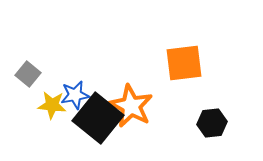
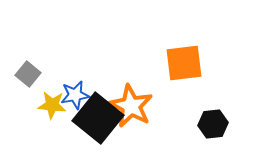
black hexagon: moved 1 px right, 1 px down
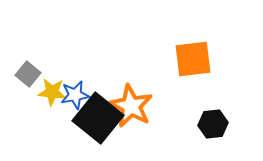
orange square: moved 9 px right, 4 px up
yellow star: moved 13 px up
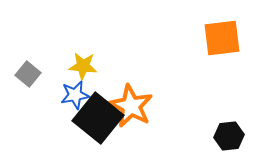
orange square: moved 29 px right, 21 px up
yellow star: moved 31 px right, 26 px up
black hexagon: moved 16 px right, 12 px down
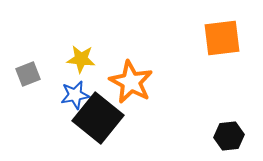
yellow star: moved 2 px left, 7 px up
gray square: rotated 30 degrees clockwise
orange star: moved 24 px up
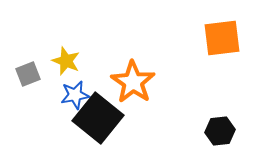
yellow star: moved 15 px left, 2 px down; rotated 16 degrees clockwise
orange star: moved 2 px right; rotated 6 degrees clockwise
black hexagon: moved 9 px left, 5 px up
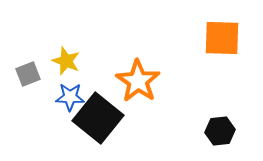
orange square: rotated 9 degrees clockwise
orange star: moved 5 px right, 1 px up
blue star: moved 5 px left, 2 px down; rotated 12 degrees clockwise
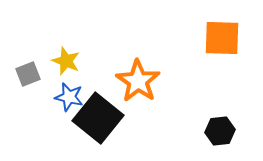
blue star: moved 1 px left; rotated 12 degrees clockwise
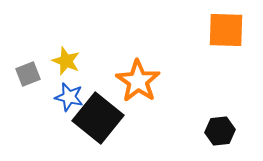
orange square: moved 4 px right, 8 px up
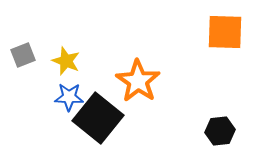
orange square: moved 1 px left, 2 px down
gray square: moved 5 px left, 19 px up
blue star: rotated 12 degrees counterclockwise
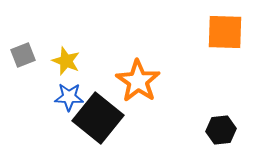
black hexagon: moved 1 px right, 1 px up
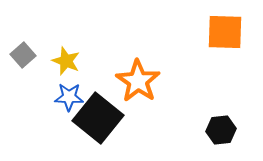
gray square: rotated 20 degrees counterclockwise
